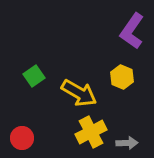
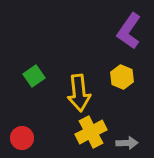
purple L-shape: moved 3 px left
yellow arrow: rotated 54 degrees clockwise
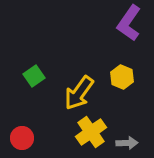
purple L-shape: moved 8 px up
yellow arrow: rotated 42 degrees clockwise
yellow cross: rotated 8 degrees counterclockwise
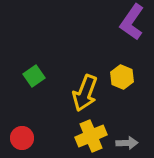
purple L-shape: moved 3 px right, 1 px up
yellow arrow: moved 6 px right; rotated 15 degrees counterclockwise
yellow cross: moved 4 px down; rotated 12 degrees clockwise
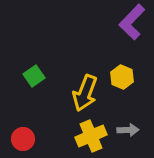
purple L-shape: rotated 9 degrees clockwise
red circle: moved 1 px right, 1 px down
gray arrow: moved 1 px right, 13 px up
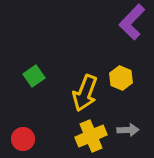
yellow hexagon: moved 1 px left, 1 px down
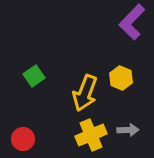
yellow cross: moved 1 px up
